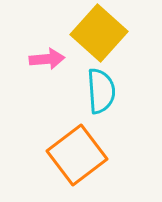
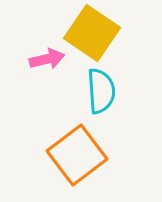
yellow square: moved 7 px left; rotated 8 degrees counterclockwise
pink arrow: rotated 8 degrees counterclockwise
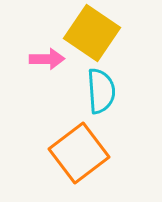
pink arrow: rotated 12 degrees clockwise
orange square: moved 2 px right, 2 px up
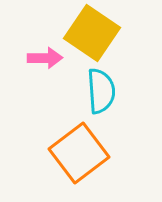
pink arrow: moved 2 px left, 1 px up
